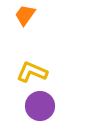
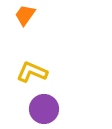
purple circle: moved 4 px right, 3 px down
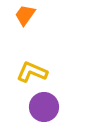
purple circle: moved 2 px up
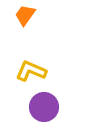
yellow L-shape: moved 1 px left, 1 px up
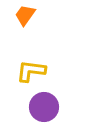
yellow L-shape: rotated 16 degrees counterclockwise
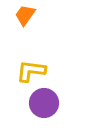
purple circle: moved 4 px up
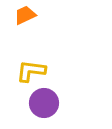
orange trapezoid: rotated 30 degrees clockwise
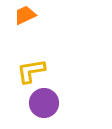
yellow L-shape: rotated 16 degrees counterclockwise
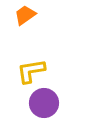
orange trapezoid: rotated 10 degrees counterclockwise
